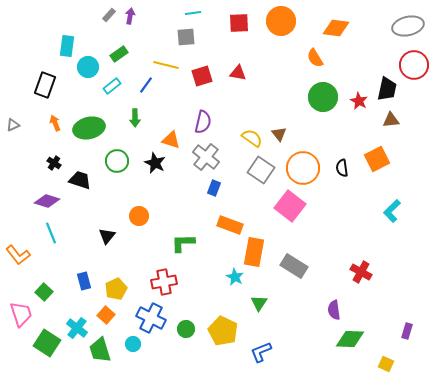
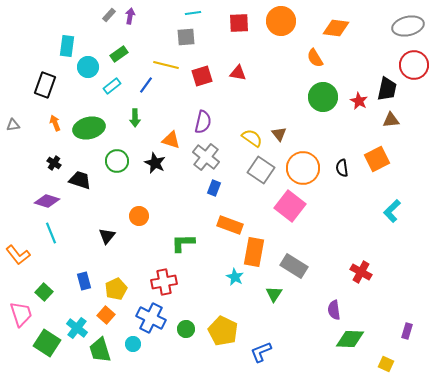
gray triangle at (13, 125): rotated 16 degrees clockwise
green triangle at (259, 303): moved 15 px right, 9 px up
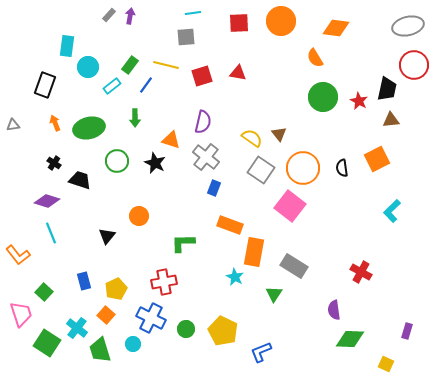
green rectangle at (119, 54): moved 11 px right, 11 px down; rotated 18 degrees counterclockwise
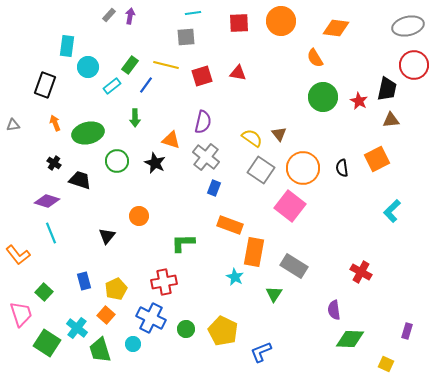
green ellipse at (89, 128): moved 1 px left, 5 px down
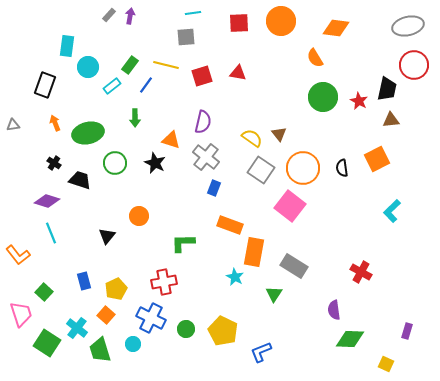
green circle at (117, 161): moved 2 px left, 2 px down
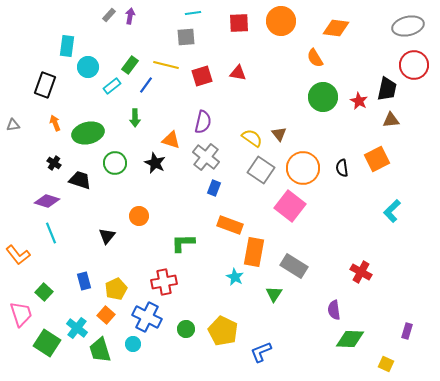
blue cross at (151, 318): moved 4 px left, 1 px up
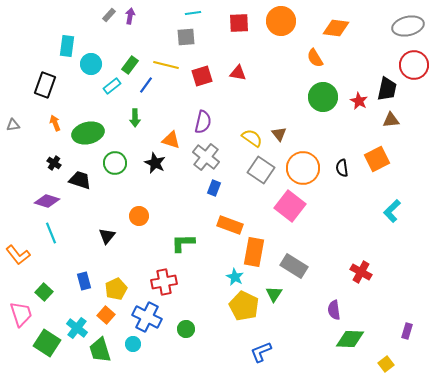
cyan circle at (88, 67): moved 3 px right, 3 px up
yellow pentagon at (223, 331): moved 21 px right, 25 px up
yellow square at (386, 364): rotated 28 degrees clockwise
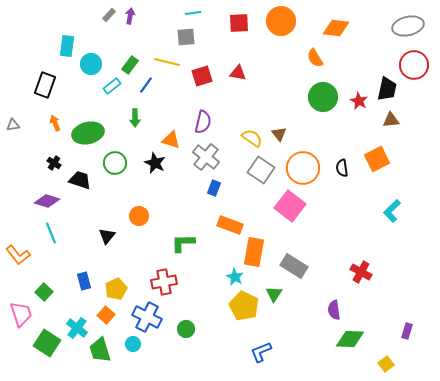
yellow line at (166, 65): moved 1 px right, 3 px up
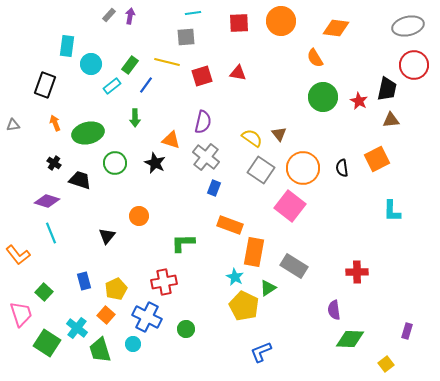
cyan L-shape at (392, 211): rotated 45 degrees counterclockwise
red cross at (361, 272): moved 4 px left; rotated 30 degrees counterclockwise
green triangle at (274, 294): moved 6 px left, 6 px up; rotated 24 degrees clockwise
